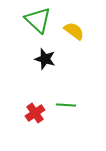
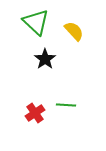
green triangle: moved 2 px left, 2 px down
yellow semicircle: rotated 10 degrees clockwise
black star: rotated 20 degrees clockwise
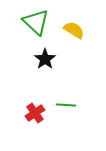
yellow semicircle: moved 1 px up; rotated 15 degrees counterclockwise
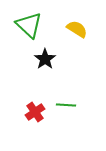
green triangle: moved 7 px left, 3 px down
yellow semicircle: moved 3 px right, 1 px up
red cross: moved 1 px up
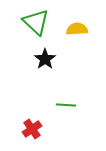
green triangle: moved 7 px right, 3 px up
yellow semicircle: rotated 35 degrees counterclockwise
red cross: moved 3 px left, 17 px down
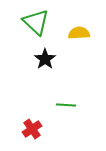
yellow semicircle: moved 2 px right, 4 px down
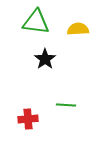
green triangle: rotated 36 degrees counterclockwise
yellow semicircle: moved 1 px left, 4 px up
red cross: moved 4 px left, 10 px up; rotated 30 degrees clockwise
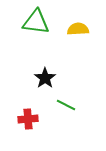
black star: moved 19 px down
green line: rotated 24 degrees clockwise
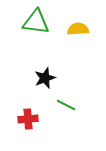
black star: rotated 15 degrees clockwise
